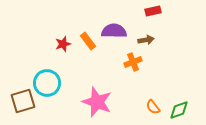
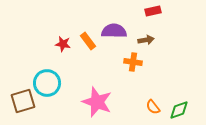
red star: rotated 28 degrees clockwise
orange cross: rotated 30 degrees clockwise
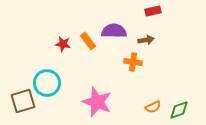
orange semicircle: rotated 77 degrees counterclockwise
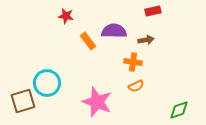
red star: moved 3 px right, 28 px up
orange semicircle: moved 17 px left, 21 px up
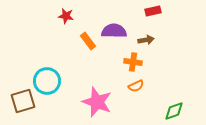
cyan circle: moved 2 px up
green diamond: moved 5 px left, 1 px down
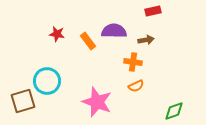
red star: moved 9 px left, 18 px down
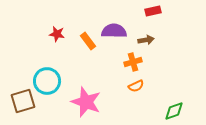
orange cross: rotated 24 degrees counterclockwise
pink star: moved 11 px left
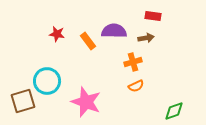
red rectangle: moved 5 px down; rotated 21 degrees clockwise
brown arrow: moved 2 px up
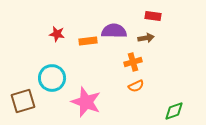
orange rectangle: rotated 60 degrees counterclockwise
cyan circle: moved 5 px right, 3 px up
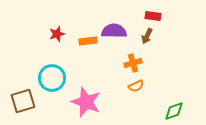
red star: rotated 28 degrees counterclockwise
brown arrow: moved 1 px right, 2 px up; rotated 126 degrees clockwise
orange cross: moved 1 px down
